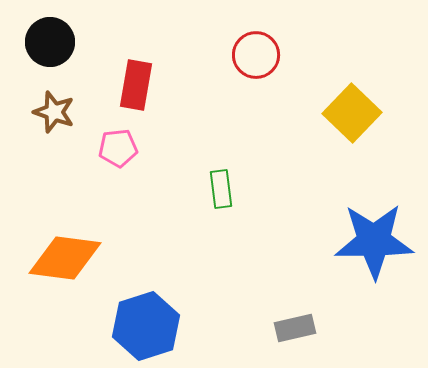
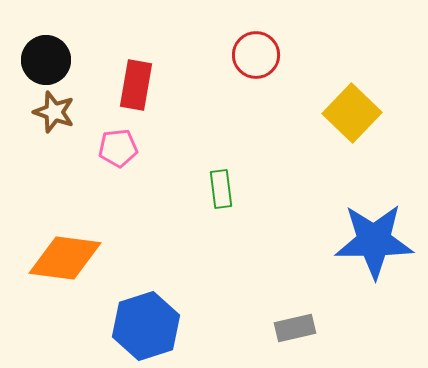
black circle: moved 4 px left, 18 px down
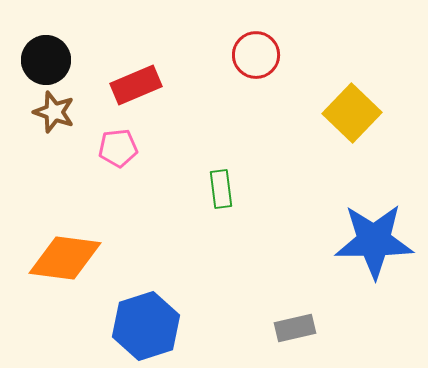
red rectangle: rotated 57 degrees clockwise
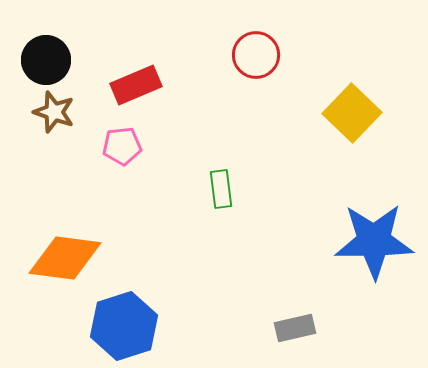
pink pentagon: moved 4 px right, 2 px up
blue hexagon: moved 22 px left
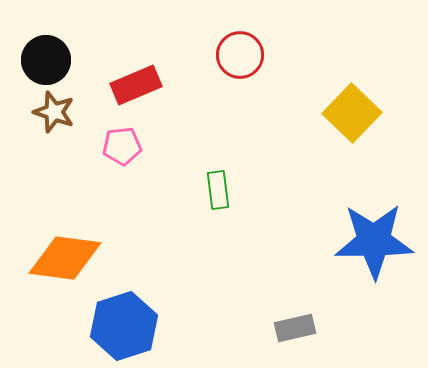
red circle: moved 16 px left
green rectangle: moved 3 px left, 1 px down
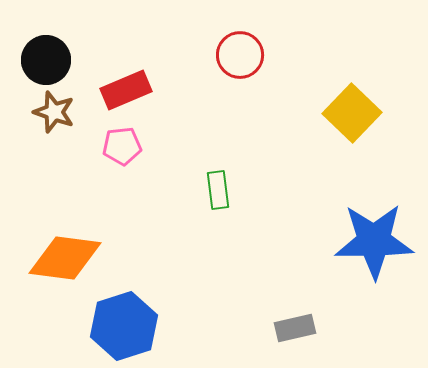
red rectangle: moved 10 px left, 5 px down
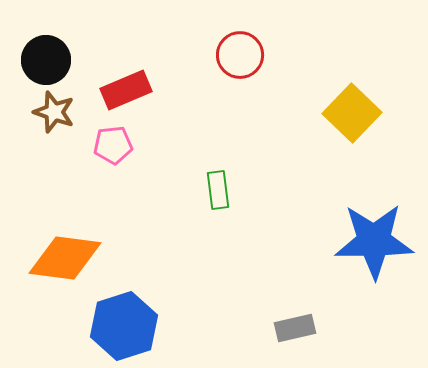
pink pentagon: moved 9 px left, 1 px up
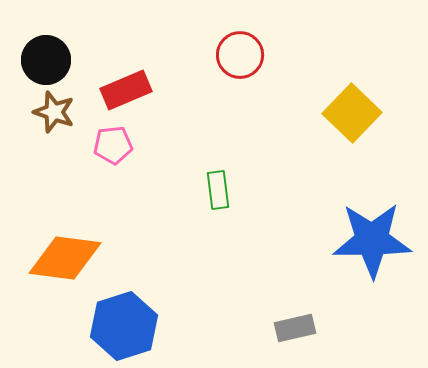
blue star: moved 2 px left, 1 px up
